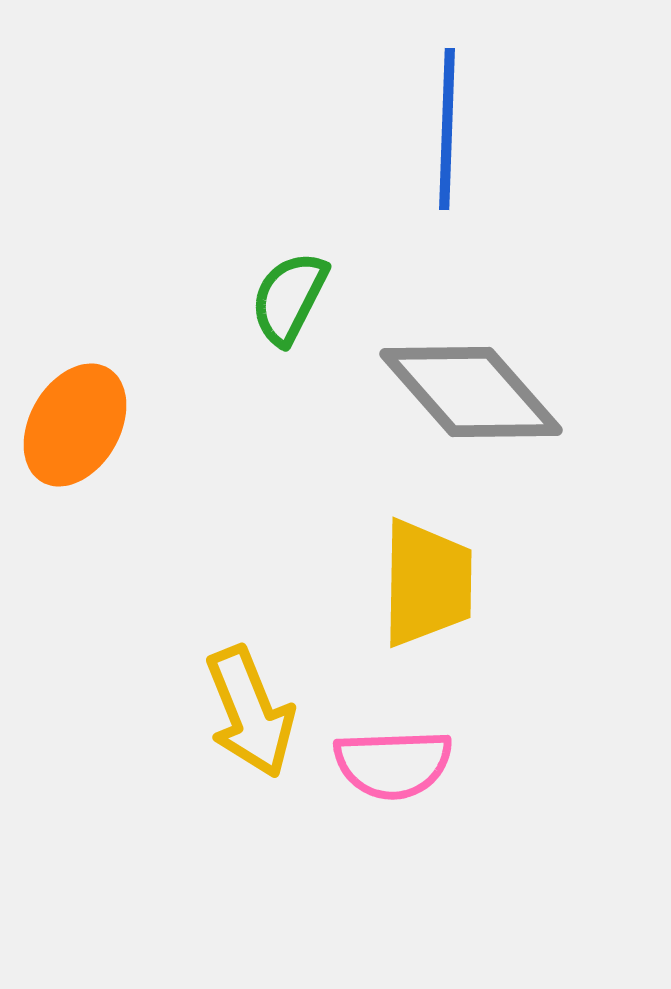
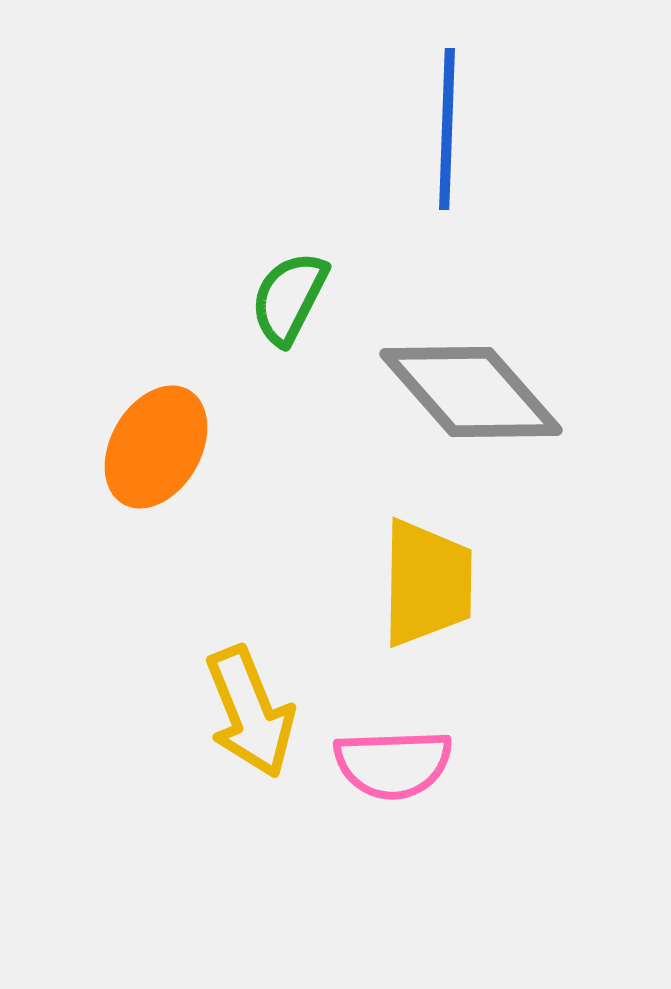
orange ellipse: moved 81 px right, 22 px down
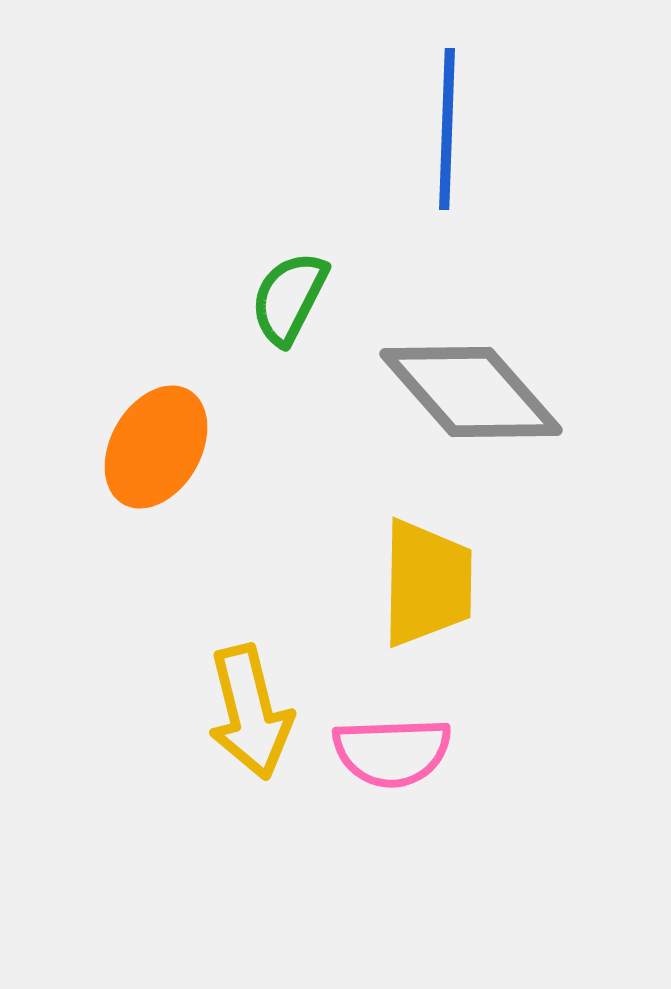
yellow arrow: rotated 8 degrees clockwise
pink semicircle: moved 1 px left, 12 px up
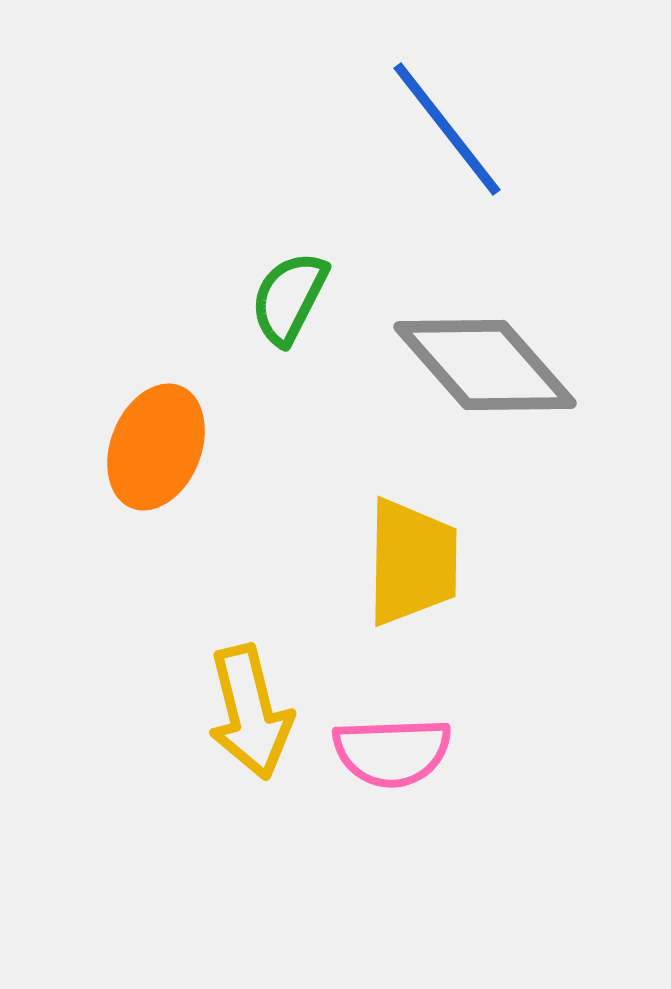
blue line: rotated 40 degrees counterclockwise
gray diamond: moved 14 px right, 27 px up
orange ellipse: rotated 8 degrees counterclockwise
yellow trapezoid: moved 15 px left, 21 px up
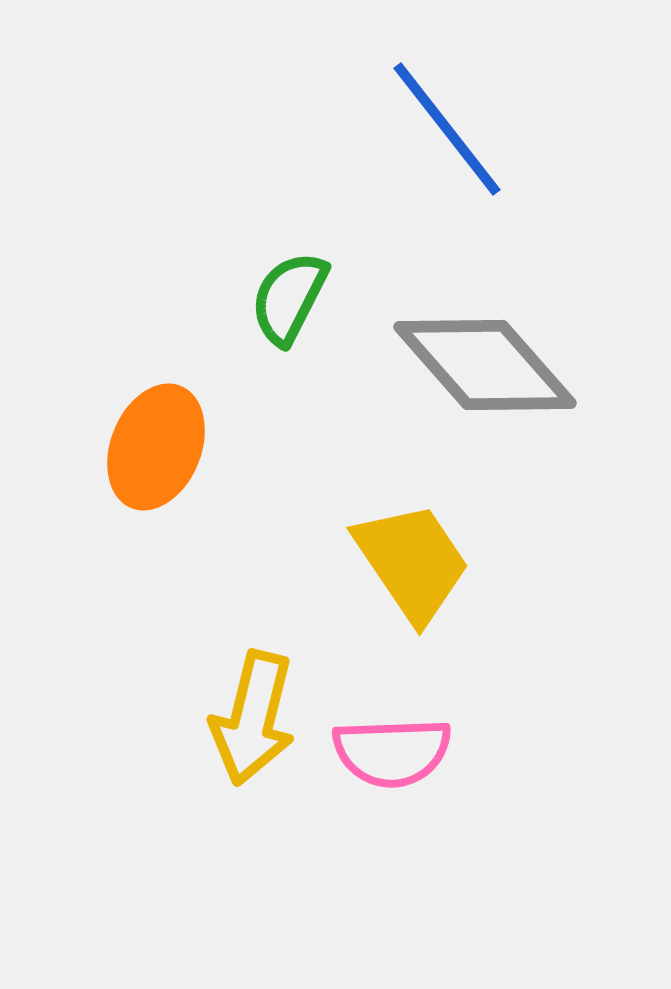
yellow trapezoid: rotated 35 degrees counterclockwise
yellow arrow: moved 3 px right, 6 px down; rotated 28 degrees clockwise
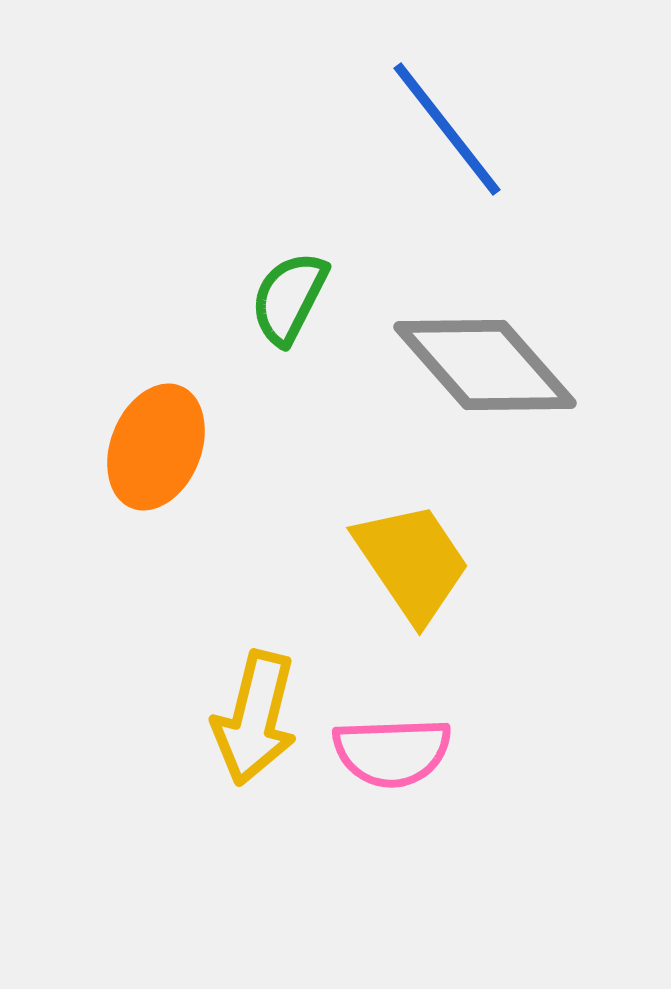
yellow arrow: moved 2 px right
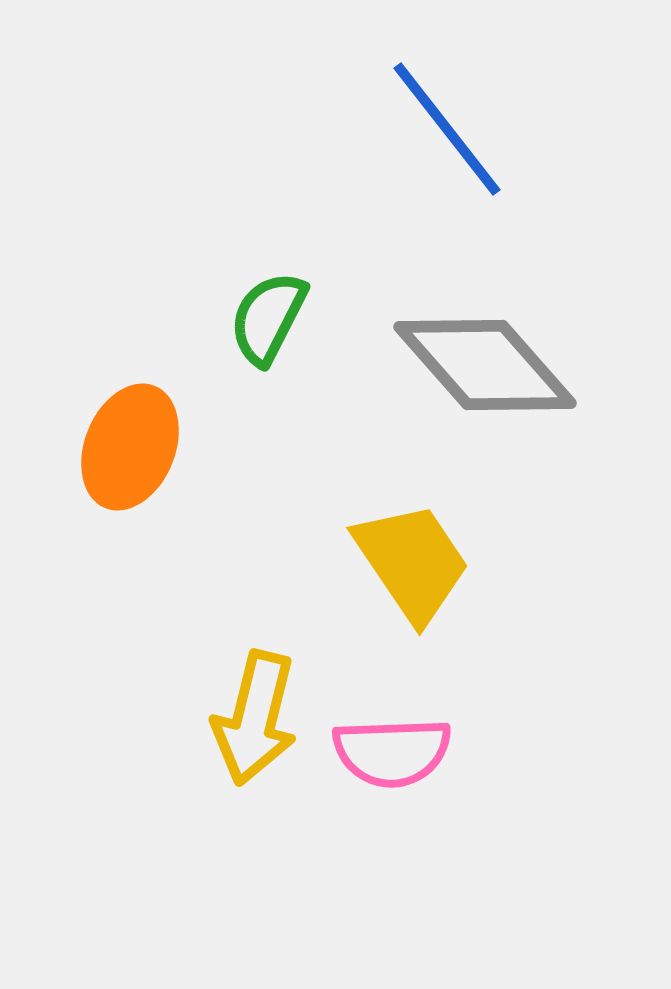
green semicircle: moved 21 px left, 20 px down
orange ellipse: moved 26 px left
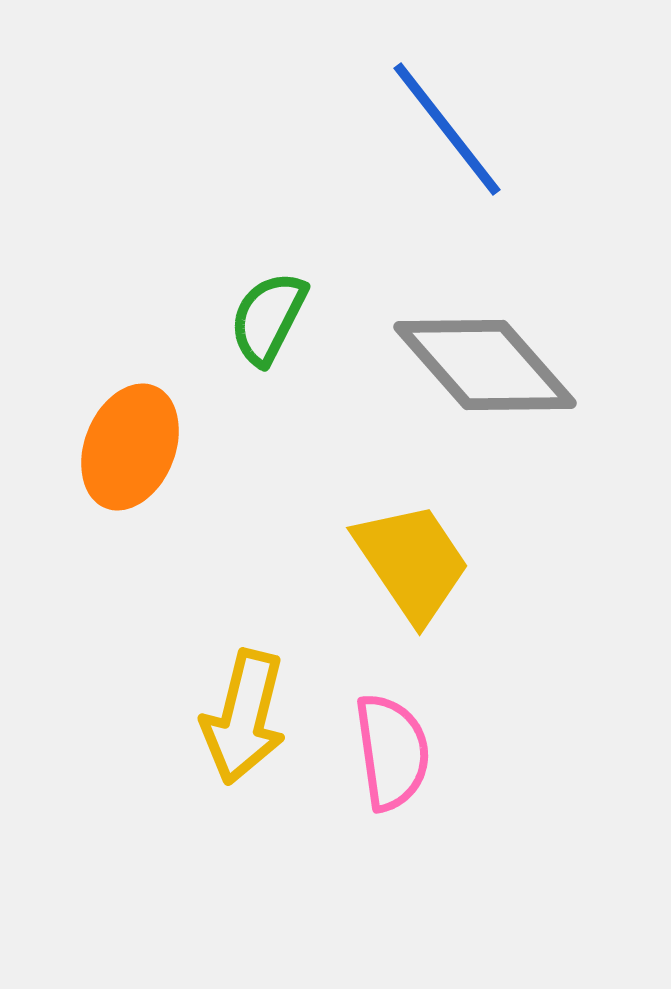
yellow arrow: moved 11 px left, 1 px up
pink semicircle: rotated 96 degrees counterclockwise
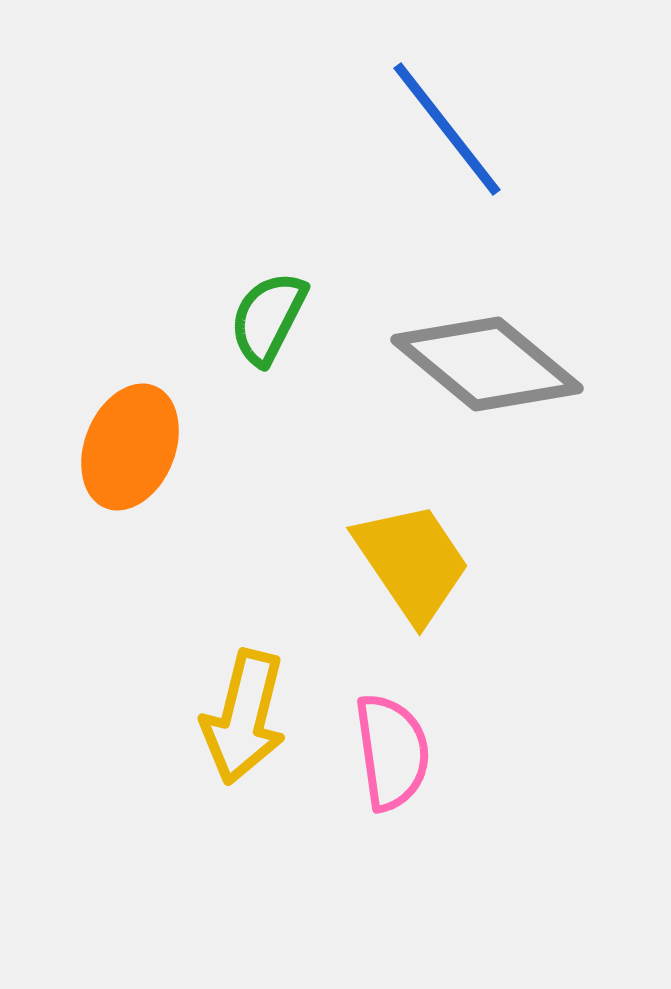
gray diamond: moved 2 px right, 1 px up; rotated 9 degrees counterclockwise
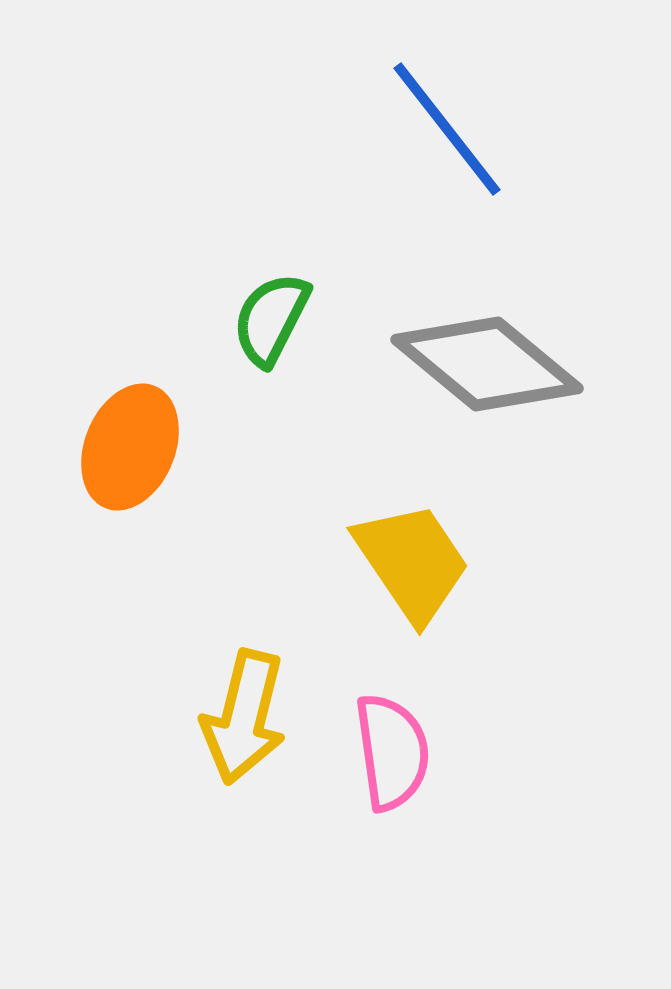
green semicircle: moved 3 px right, 1 px down
